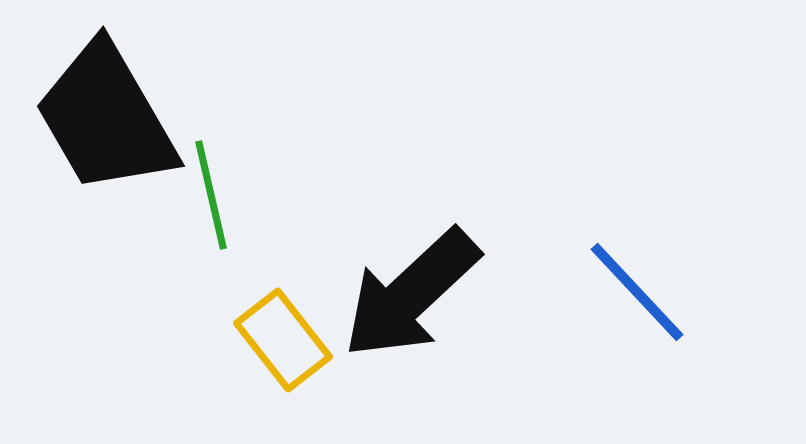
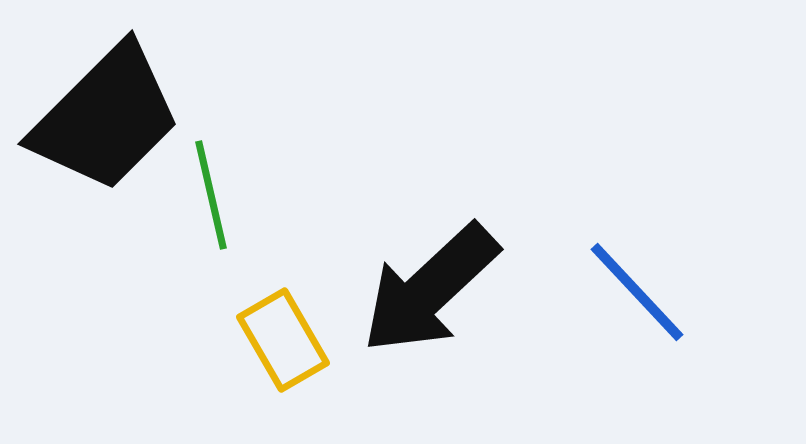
black trapezoid: rotated 105 degrees counterclockwise
black arrow: moved 19 px right, 5 px up
yellow rectangle: rotated 8 degrees clockwise
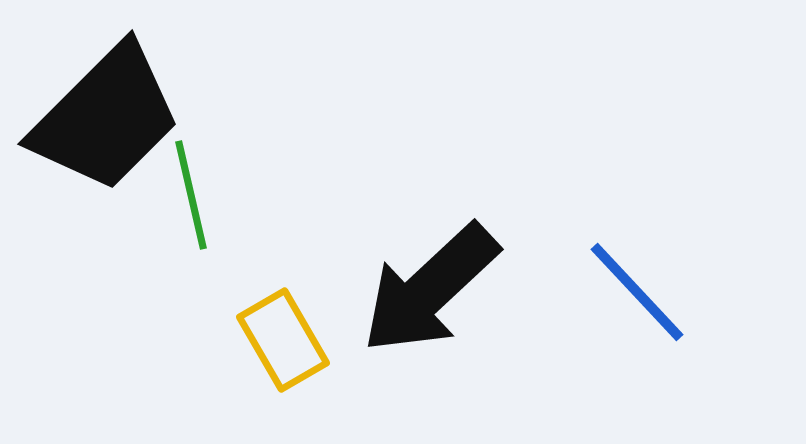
green line: moved 20 px left
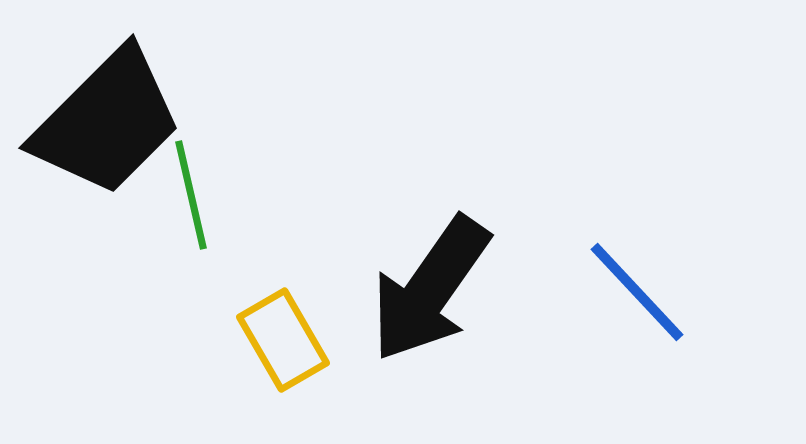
black trapezoid: moved 1 px right, 4 px down
black arrow: rotated 12 degrees counterclockwise
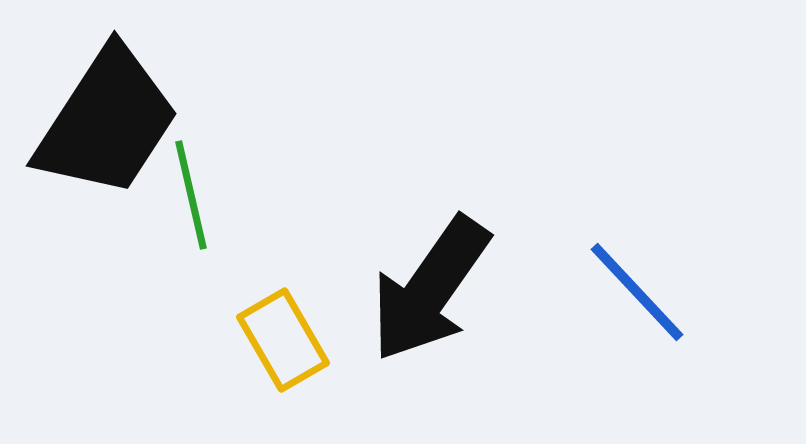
black trapezoid: rotated 12 degrees counterclockwise
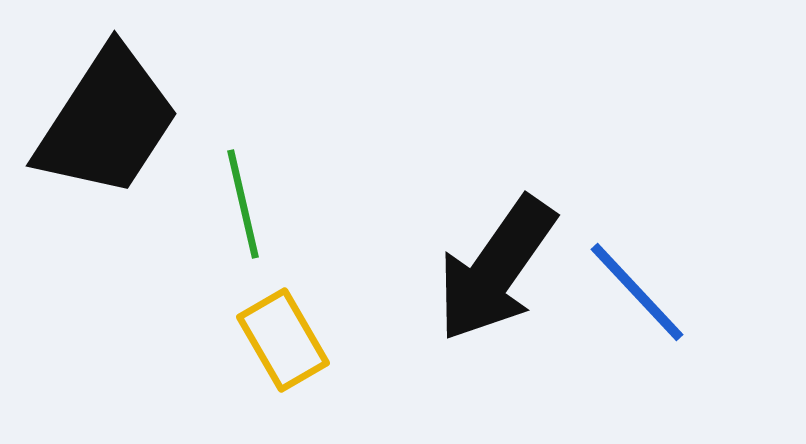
green line: moved 52 px right, 9 px down
black arrow: moved 66 px right, 20 px up
